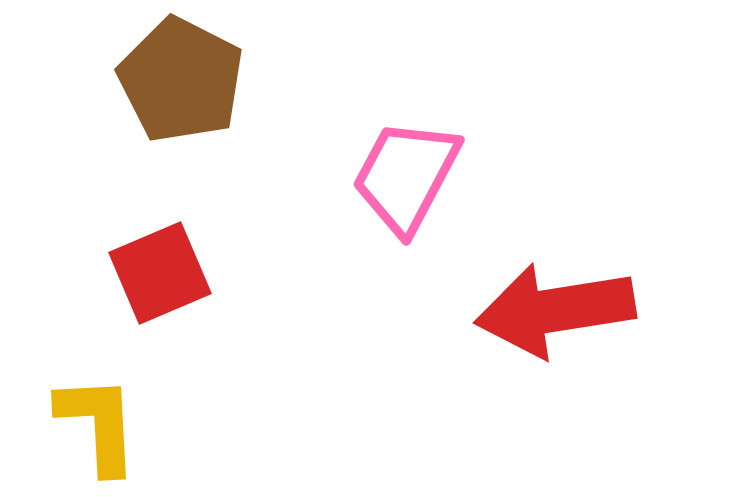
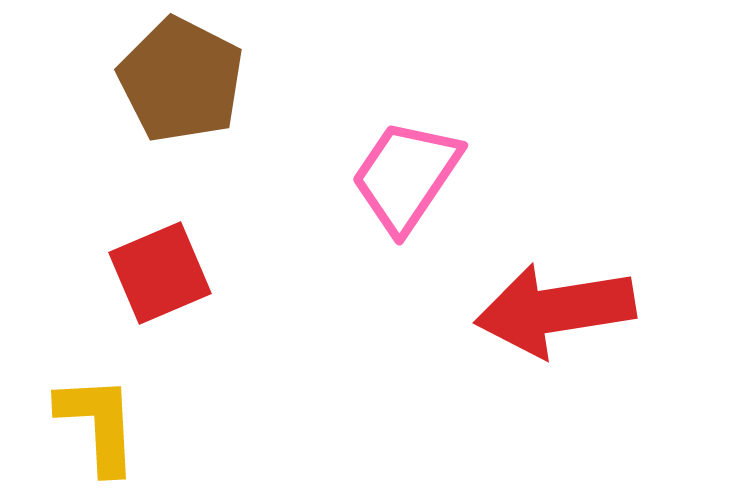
pink trapezoid: rotated 6 degrees clockwise
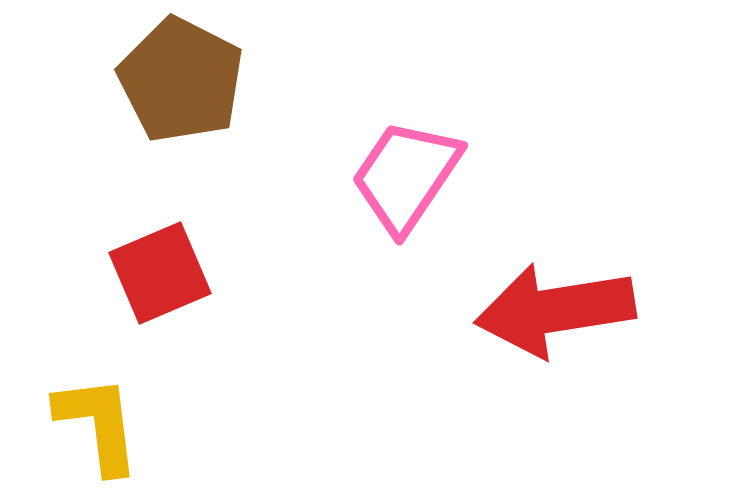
yellow L-shape: rotated 4 degrees counterclockwise
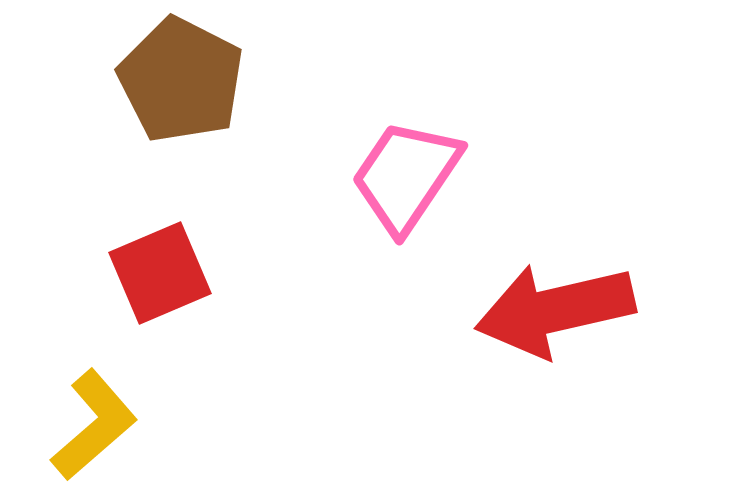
red arrow: rotated 4 degrees counterclockwise
yellow L-shape: moved 4 px left, 1 px down; rotated 56 degrees clockwise
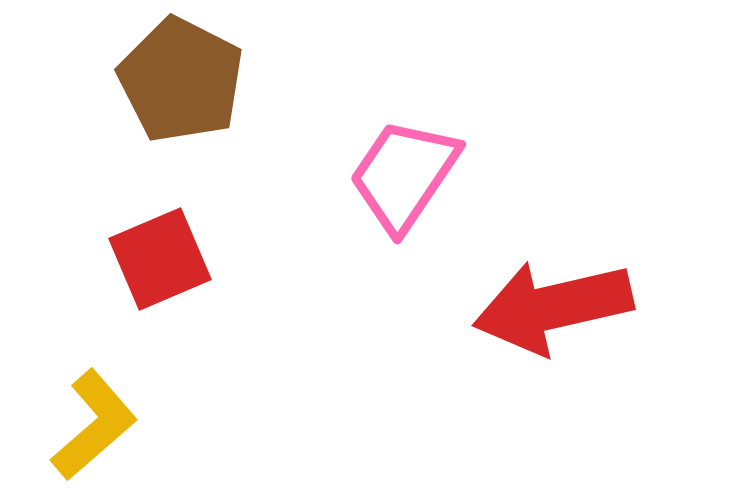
pink trapezoid: moved 2 px left, 1 px up
red square: moved 14 px up
red arrow: moved 2 px left, 3 px up
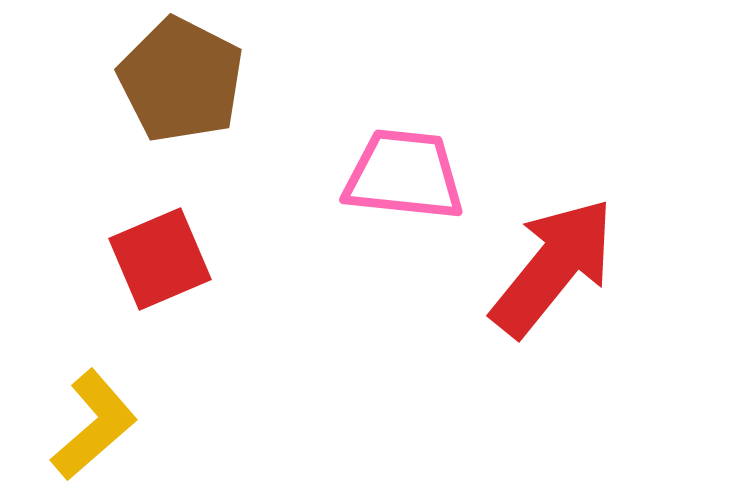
pink trapezoid: rotated 62 degrees clockwise
red arrow: moved 40 px up; rotated 142 degrees clockwise
